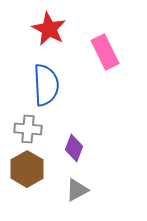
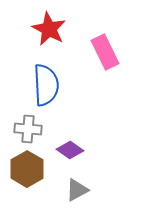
purple diamond: moved 4 px left, 2 px down; rotated 76 degrees counterclockwise
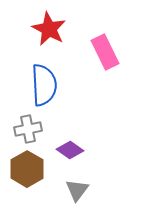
blue semicircle: moved 2 px left
gray cross: rotated 16 degrees counterclockwise
gray triangle: rotated 25 degrees counterclockwise
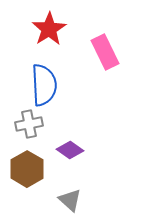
red star: rotated 12 degrees clockwise
gray cross: moved 1 px right, 5 px up
gray triangle: moved 7 px left, 10 px down; rotated 25 degrees counterclockwise
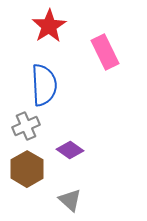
red star: moved 3 px up
gray cross: moved 3 px left, 2 px down; rotated 12 degrees counterclockwise
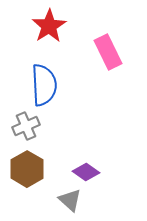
pink rectangle: moved 3 px right
purple diamond: moved 16 px right, 22 px down
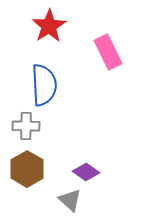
gray cross: rotated 24 degrees clockwise
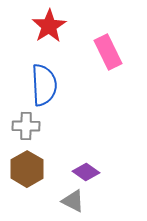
gray triangle: moved 3 px right, 1 px down; rotated 15 degrees counterclockwise
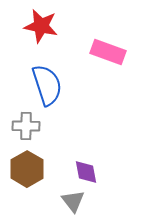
red star: moved 8 px left; rotated 28 degrees counterclockwise
pink rectangle: rotated 44 degrees counterclockwise
blue semicircle: moved 3 px right; rotated 15 degrees counterclockwise
purple diamond: rotated 44 degrees clockwise
gray triangle: rotated 25 degrees clockwise
